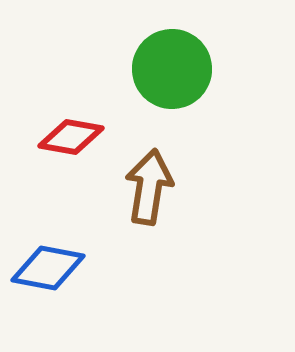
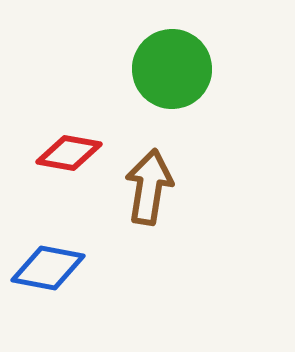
red diamond: moved 2 px left, 16 px down
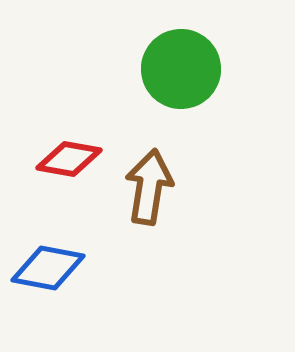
green circle: moved 9 px right
red diamond: moved 6 px down
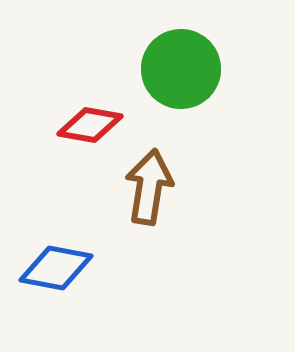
red diamond: moved 21 px right, 34 px up
blue diamond: moved 8 px right
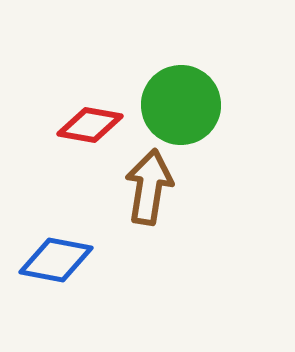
green circle: moved 36 px down
blue diamond: moved 8 px up
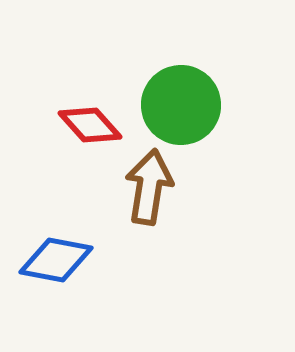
red diamond: rotated 38 degrees clockwise
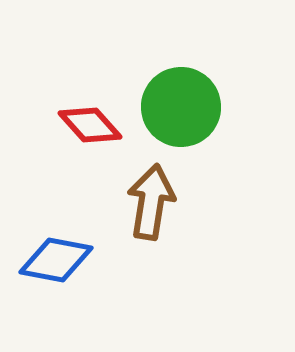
green circle: moved 2 px down
brown arrow: moved 2 px right, 15 px down
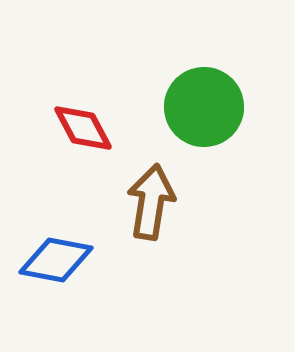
green circle: moved 23 px right
red diamond: moved 7 px left, 3 px down; rotated 14 degrees clockwise
